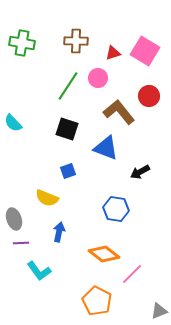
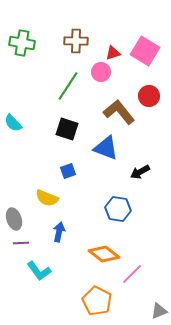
pink circle: moved 3 px right, 6 px up
blue hexagon: moved 2 px right
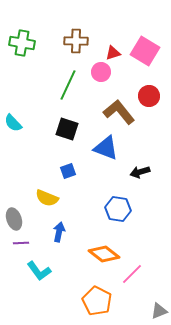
green line: moved 1 px up; rotated 8 degrees counterclockwise
black arrow: rotated 12 degrees clockwise
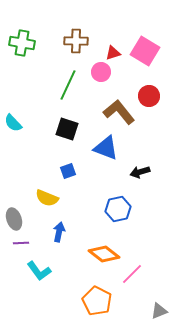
blue hexagon: rotated 20 degrees counterclockwise
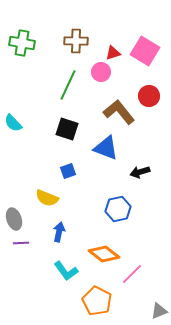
cyan L-shape: moved 27 px right
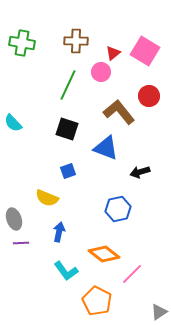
red triangle: rotated 21 degrees counterclockwise
gray triangle: moved 1 px down; rotated 12 degrees counterclockwise
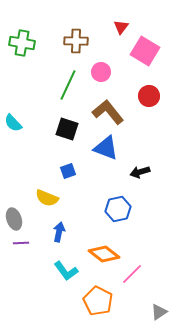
red triangle: moved 8 px right, 26 px up; rotated 14 degrees counterclockwise
brown L-shape: moved 11 px left
orange pentagon: moved 1 px right
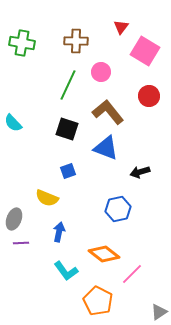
gray ellipse: rotated 40 degrees clockwise
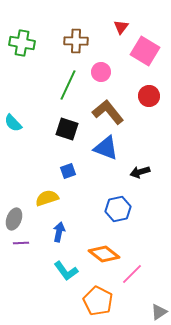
yellow semicircle: rotated 140 degrees clockwise
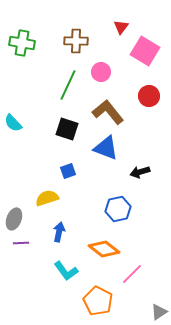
orange diamond: moved 5 px up
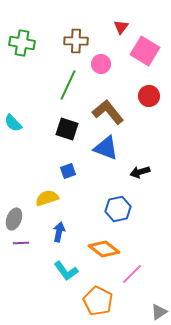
pink circle: moved 8 px up
